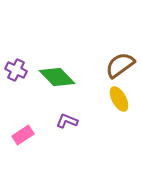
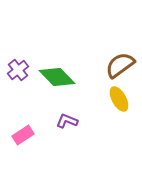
purple cross: moved 2 px right; rotated 25 degrees clockwise
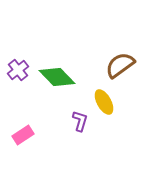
yellow ellipse: moved 15 px left, 3 px down
purple L-shape: moved 13 px right; rotated 85 degrees clockwise
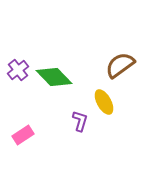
green diamond: moved 3 px left
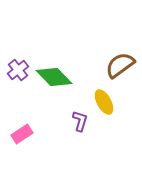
pink rectangle: moved 1 px left, 1 px up
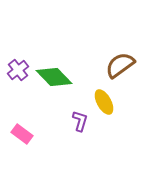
pink rectangle: rotated 70 degrees clockwise
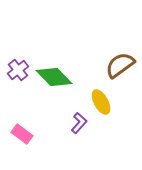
yellow ellipse: moved 3 px left
purple L-shape: moved 1 px left, 2 px down; rotated 25 degrees clockwise
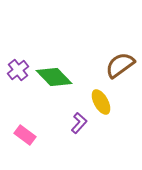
pink rectangle: moved 3 px right, 1 px down
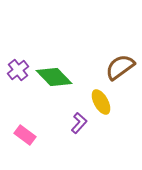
brown semicircle: moved 2 px down
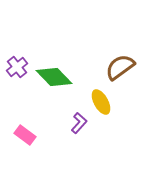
purple cross: moved 1 px left, 3 px up
